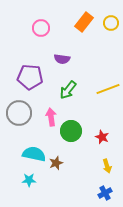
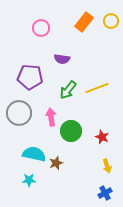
yellow circle: moved 2 px up
yellow line: moved 11 px left, 1 px up
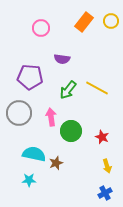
yellow line: rotated 50 degrees clockwise
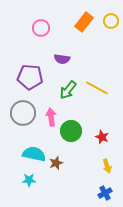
gray circle: moved 4 px right
